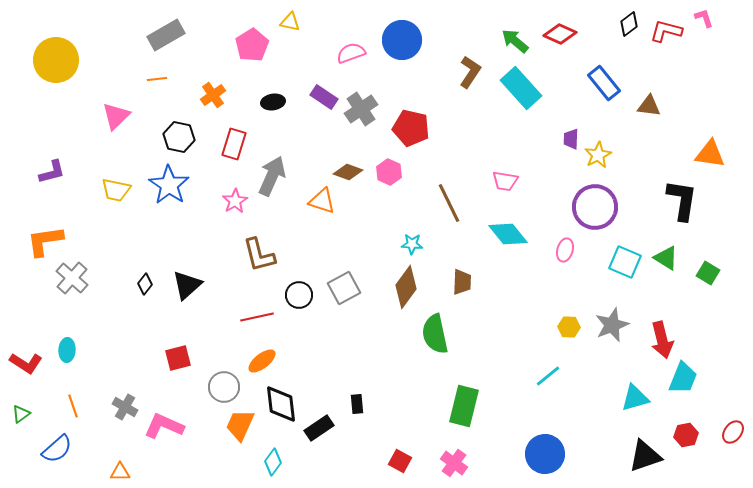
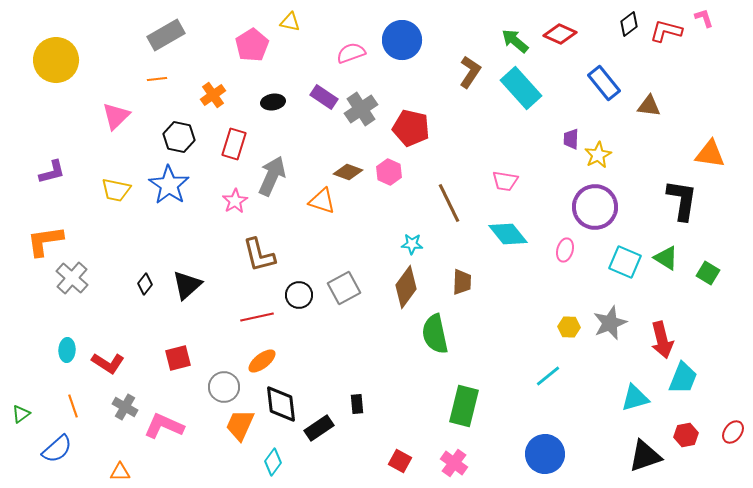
gray star at (612, 325): moved 2 px left, 2 px up
red L-shape at (26, 363): moved 82 px right
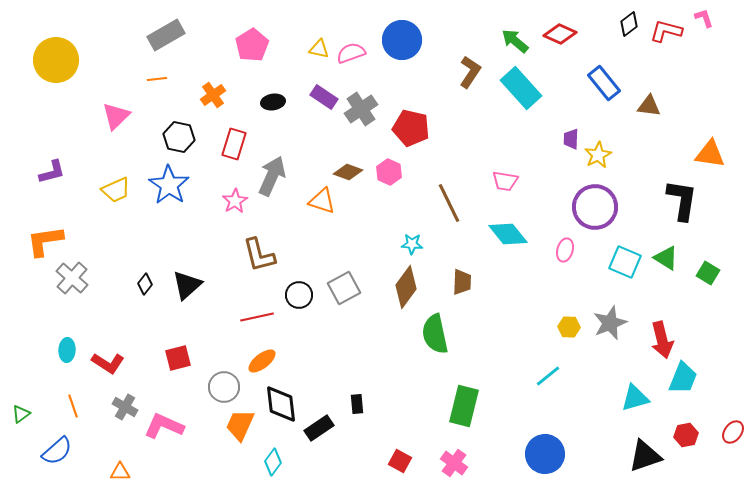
yellow triangle at (290, 22): moved 29 px right, 27 px down
yellow trapezoid at (116, 190): rotated 36 degrees counterclockwise
blue semicircle at (57, 449): moved 2 px down
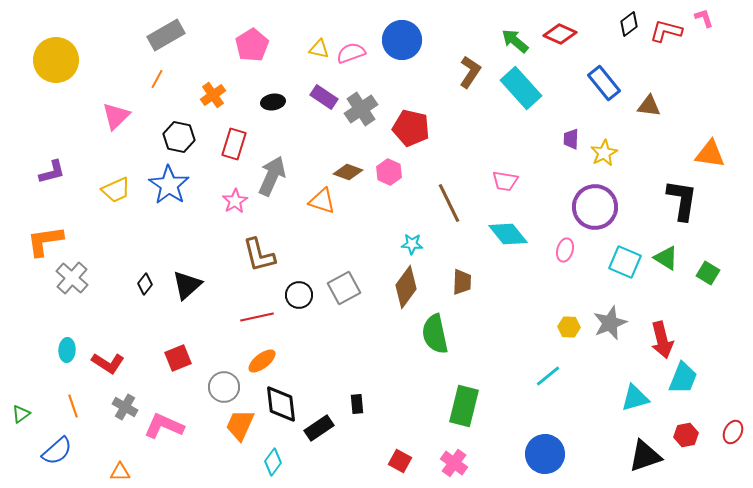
orange line at (157, 79): rotated 54 degrees counterclockwise
yellow star at (598, 155): moved 6 px right, 2 px up
red square at (178, 358): rotated 8 degrees counterclockwise
red ellipse at (733, 432): rotated 10 degrees counterclockwise
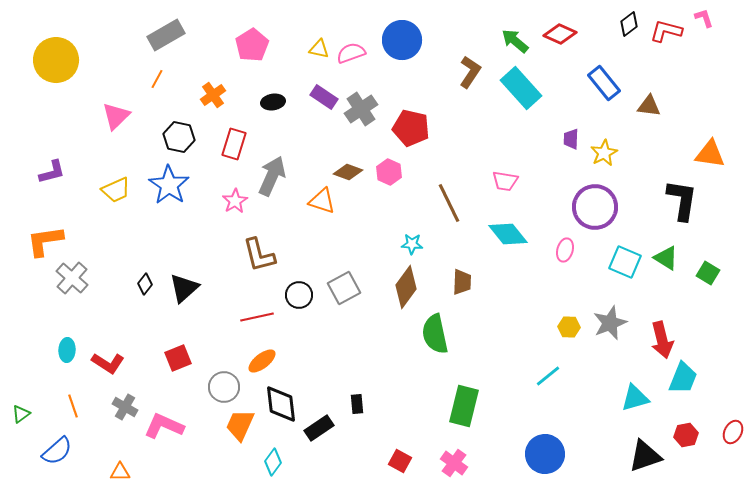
black triangle at (187, 285): moved 3 px left, 3 px down
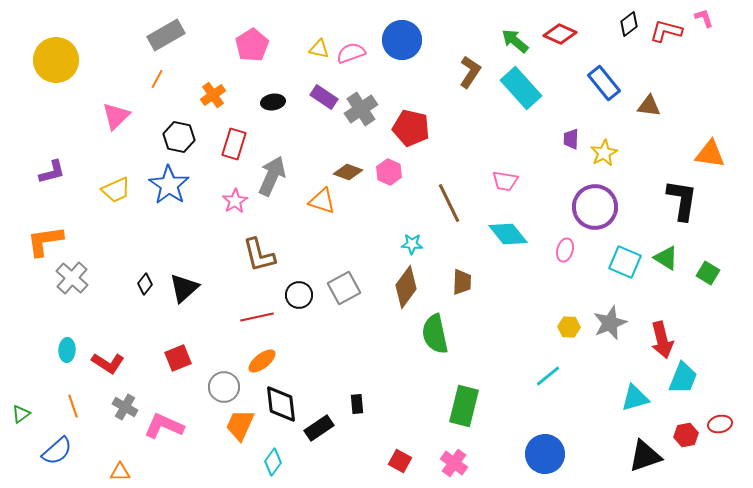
red ellipse at (733, 432): moved 13 px left, 8 px up; rotated 50 degrees clockwise
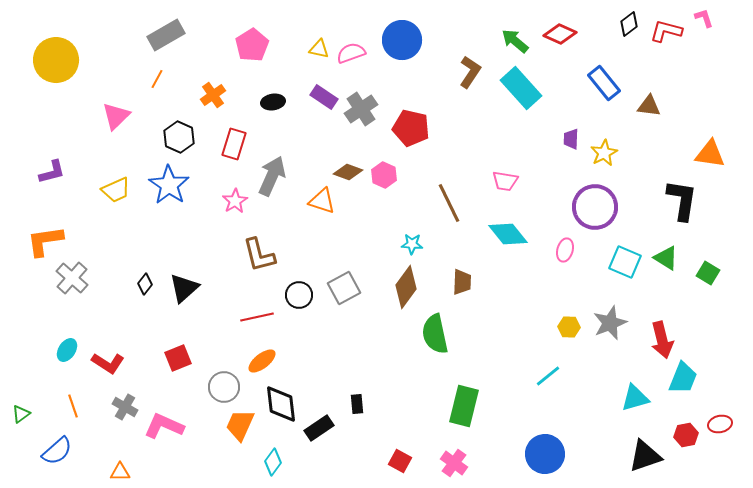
black hexagon at (179, 137): rotated 12 degrees clockwise
pink hexagon at (389, 172): moved 5 px left, 3 px down
cyan ellipse at (67, 350): rotated 30 degrees clockwise
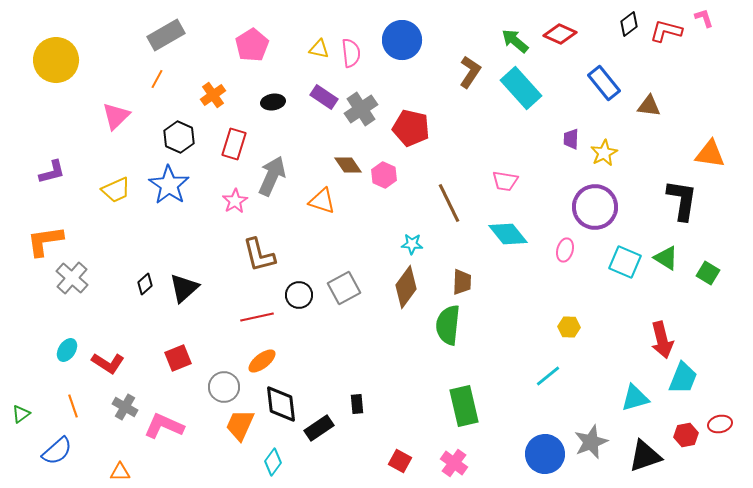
pink semicircle at (351, 53): rotated 104 degrees clockwise
brown diamond at (348, 172): moved 7 px up; rotated 36 degrees clockwise
black diamond at (145, 284): rotated 10 degrees clockwise
gray star at (610, 323): moved 19 px left, 119 px down
green semicircle at (435, 334): moved 13 px right, 9 px up; rotated 18 degrees clockwise
green rectangle at (464, 406): rotated 27 degrees counterclockwise
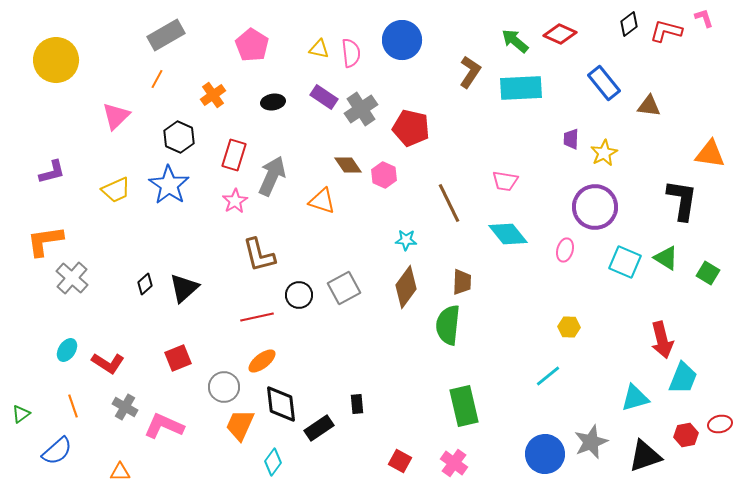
pink pentagon at (252, 45): rotated 8 degrees counterclockwise
cyan rectangle at (521, 88): rotated 51 degrees counterclockwise
red rectangle at (234, 144): moved 11 px down
cyan star at (412, 244): moved 6 px left, 4 px up
